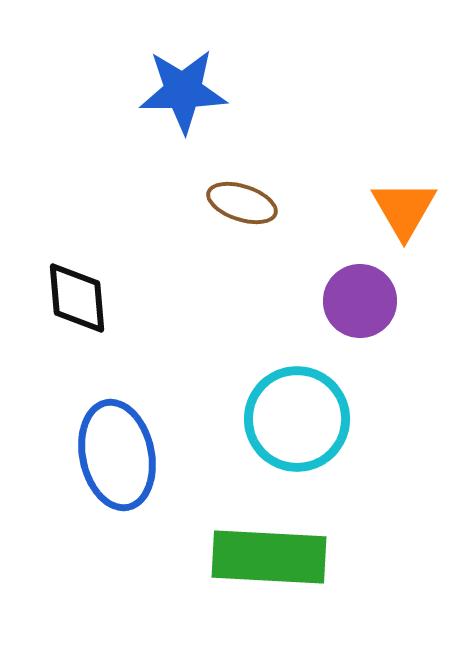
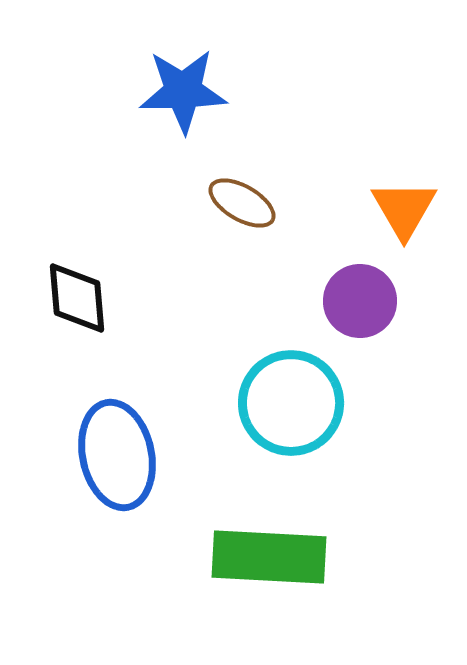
brown ellipse: rotated 12 degrees clockwise
cyan circle: moved 6 px left, 16 px up
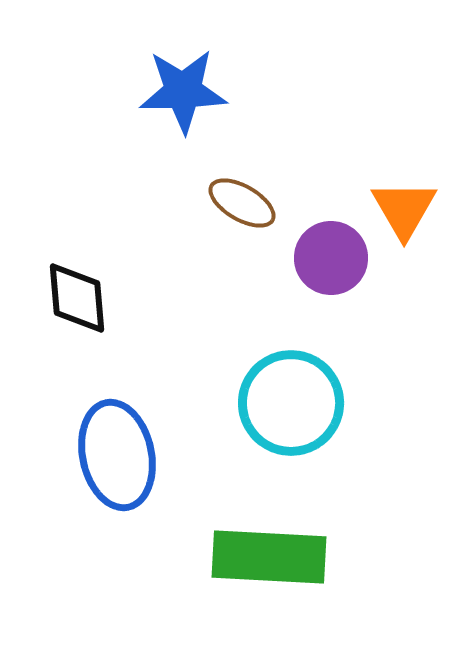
purple circle: moved 29 px left, 43 px up
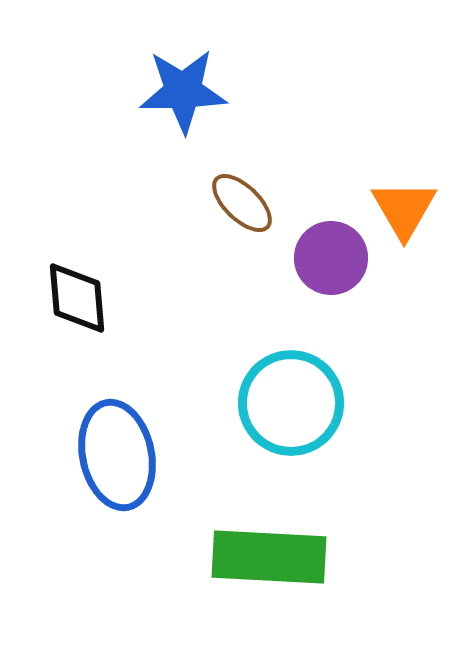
brown ellipse: rotated 14 degrees clockwise
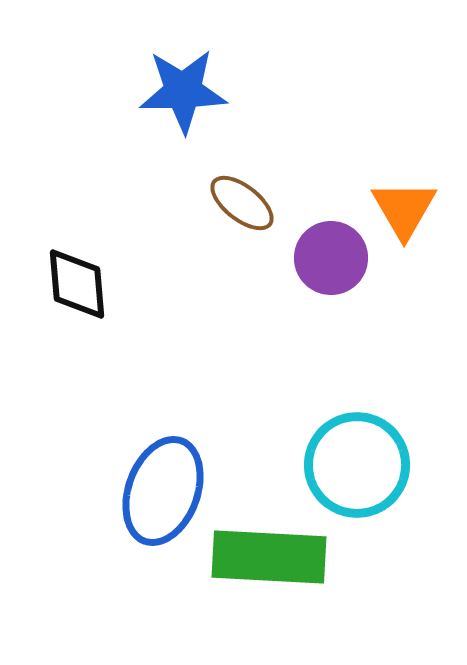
brown ellipse: rotated 6 degrees counterclockwise
black diamond: moved 14 px up
cyan circle: moved 66 px right, 62 px down
blue ellipse: moved 46 px right, 36 px down; rotated 32 degrees clockwise
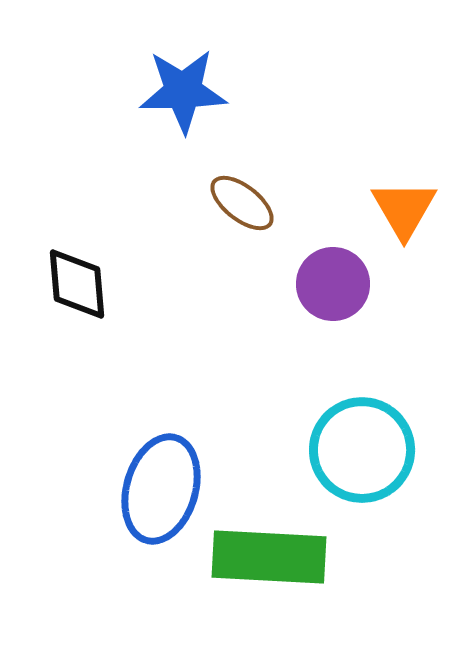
purple circle: moved 2 px right, 26 px down
cyan circle: moved 5 px right, 15 px up
blue ellipse: moved 2 px left, 2 px up; rotated 4 degrees counterclockwise
